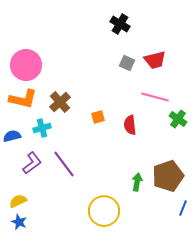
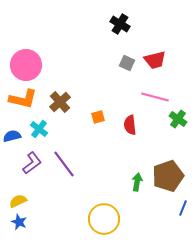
cyan cross: moved 3 px left, 1 px down; rotated 36 degrees counterclockwise
yellow circle: moved 8 px down
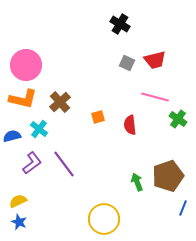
green arrow: rotated 30 degrees counterclockwise
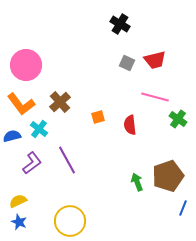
orange L-shape: moved 2 px left, 5 px down; rotated 40 degrees clockwise
purple line: moved 3 px right, 4 px up; rotated 8 degrees clockwise
yellow circle: moved 34 px left, 2 px down
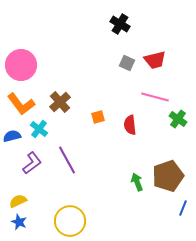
pink circle: moved 5 px left
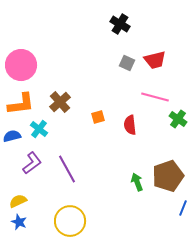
orange L-shape: rotated 60 degrees counterclockwise
purple line: moved 9 px down
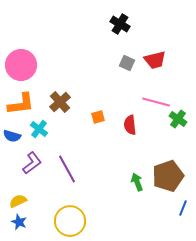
pink line: moved 1 px right, 5 px down
blue semicircle: rotated 150 degrees counterclockwise
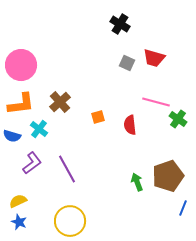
red trapezoid: moved 1 px left, 2 px up; rotated 30 degrees clockwise
